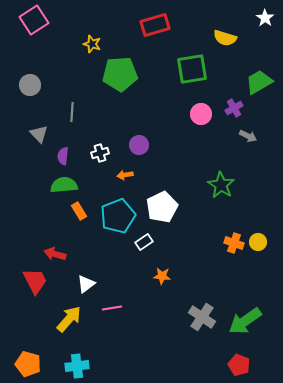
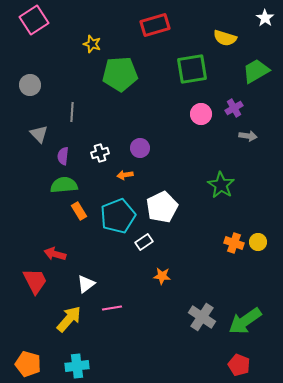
green trapezoid: moved 3 px left, 11 px up
gray arrow: rotated 18 degrees counterclockwise
purple circle: moved 1 px right, 3 px down
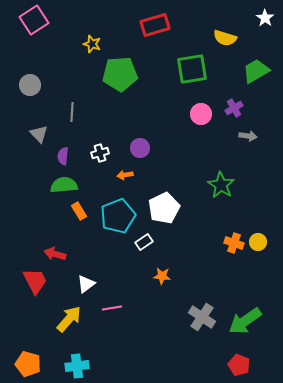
white pentagon: moved 2 px right, 1 px down
